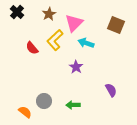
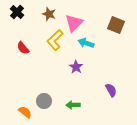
brown star: rotated 24 degrees counterclockwise
red semicircle: moved 9 px left
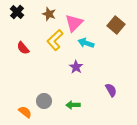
brown square: rotated 18 degrees clockwise
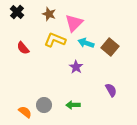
brown square: moved 6 px left, 22 px down
yellow L-shape: rotated 65 degrees clockwise
gray circle: moved 4 px down
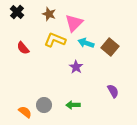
purple semicircle: moved 2 px right, 1 px down
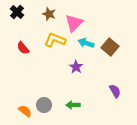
purple semicircle: moved 2 px right
orange semicircle: moved 1 px up
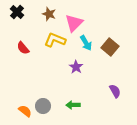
cyan arrow: rotated 140 degrees counterclockwise
gray circle: moved 1 px left, 1 px down
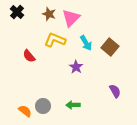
pink triangle: moved 3 px left, 5 px up
red semicircle: moved 6 px right, 8 px down
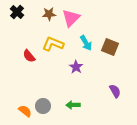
brown star: rotated 24 degrees counterclockwise
yellow L-shape: moved 2 px left, 4 px down
brown square: rotated 18 degrees counterclockwise
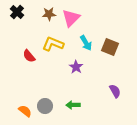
gray circle: moved 2 px right
